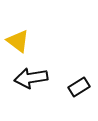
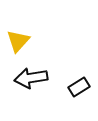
yellow triangle: rotated 35 degrees clockwise
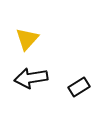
yellow triangle: moved 9 px right, 2 px up
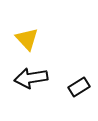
yellow triangle: rotated 25 degrees counterclockwise
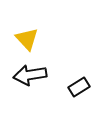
black arrow: moved 1 px left, 3 px up
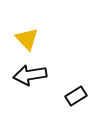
black rectangle: moved 3 px left, 9 px down
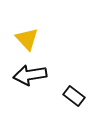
black rectangle: moved 2 px left; rotated 70 degrees clockwise
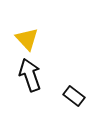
black arrow: rotated 80 degrees clockwise
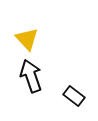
black arrow: moved 1 px right, 1 px down
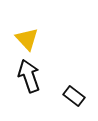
black arrow: moved 2 px left
